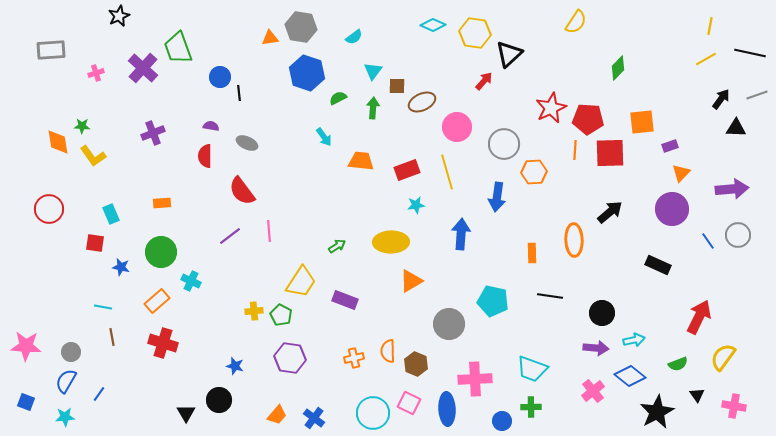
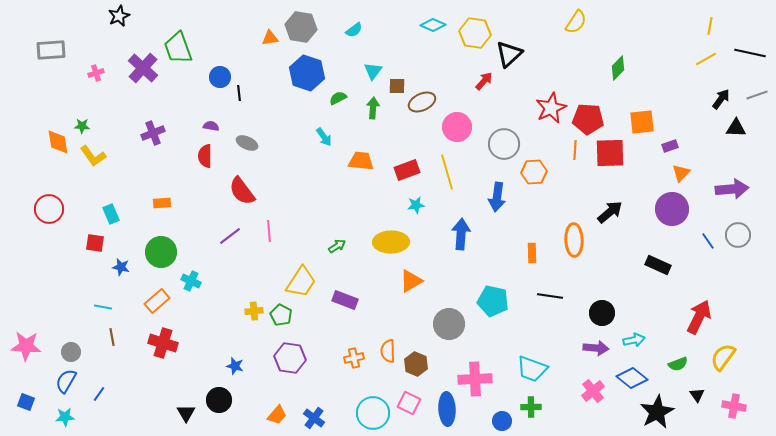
cyan semicircle at (354, 37): moved 7 px up
blue diamond at (630, 376): moved 2 px right, 2 px down
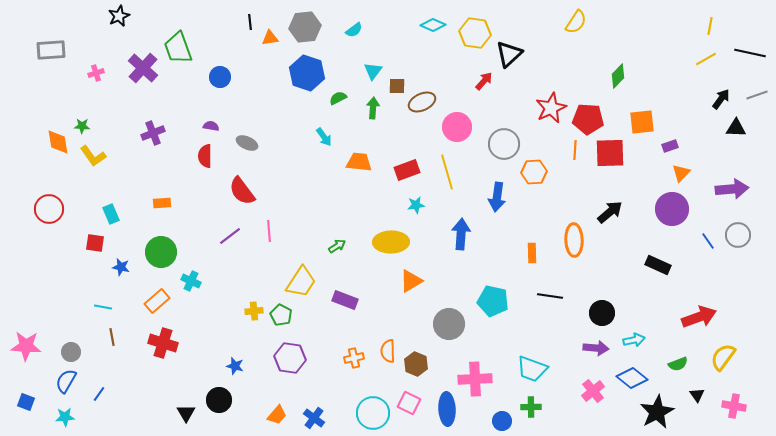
gray hexagon at (301, 27): moved 4 px right; rotated 16 degrees counterclockwise
green diamond at (618, 68): moved 8 px down
black line at (239, 93): moved 11 px right, 71 px up
orange trapezoid at (361, 161): moved 2 px left, 1 px down
red arrow at (699, 317): rotated 44 degrees clockwise
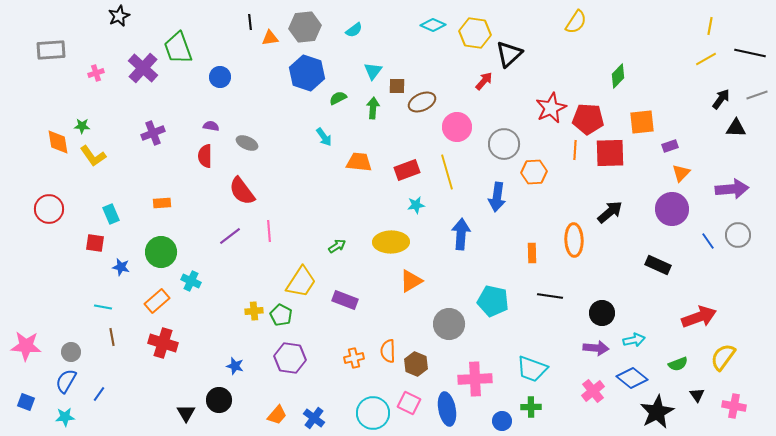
blue ellipse at (447, 409): rotated 8 degrees counterclockwise
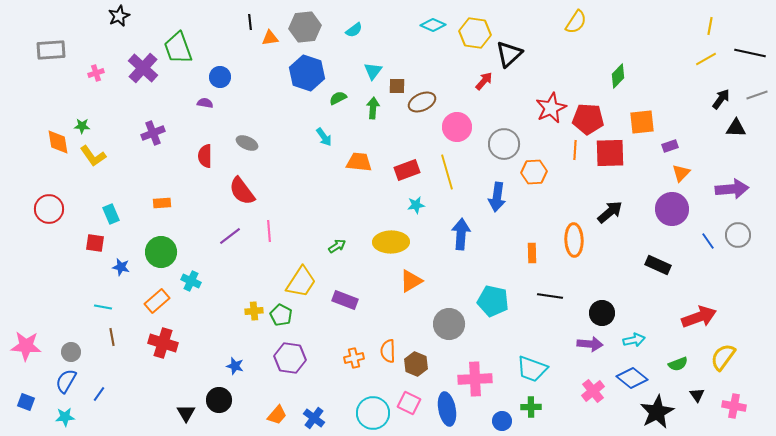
purple semicircle at (211, 126): moved 6 px left, 23 px up
purple arrow at (596, 348): moved 6 px left, 4 px up
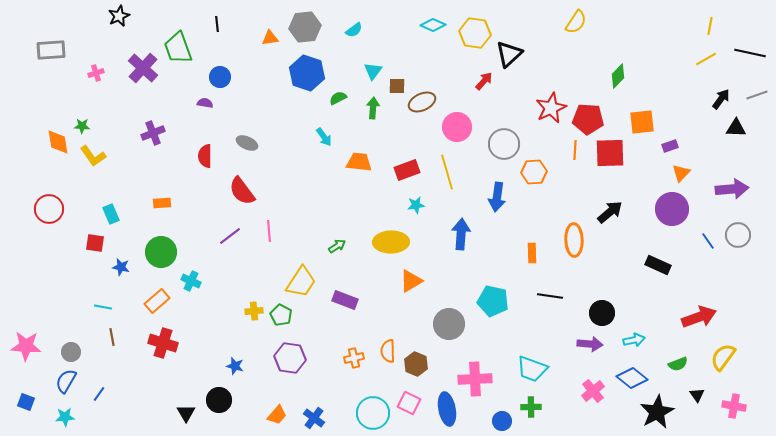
black line at (250, 22): moved 33 px left, 2 px down
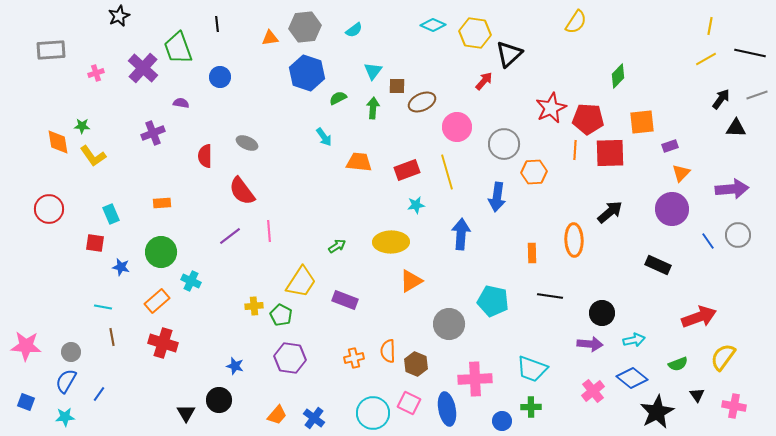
purple semicircle at (205, 103): moved 24 px left
yellow cross at (254, 311): moved 5 px up
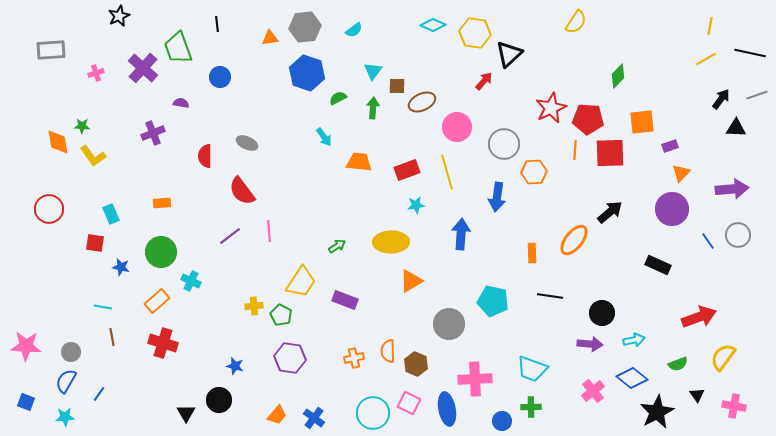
orange ellipse at (574, 240): rotated 40 degrees clockwise
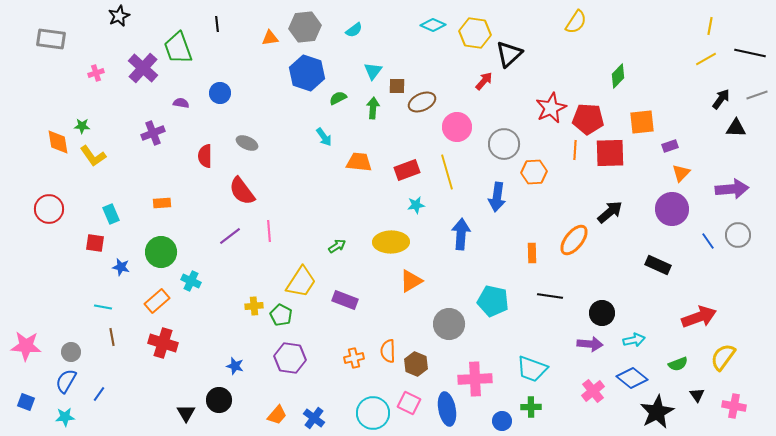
gray rectangle at (51, 50): moved 11 px up; rotated 12 degrees clockwise
blue circle at (220, 77): moved 16 px down
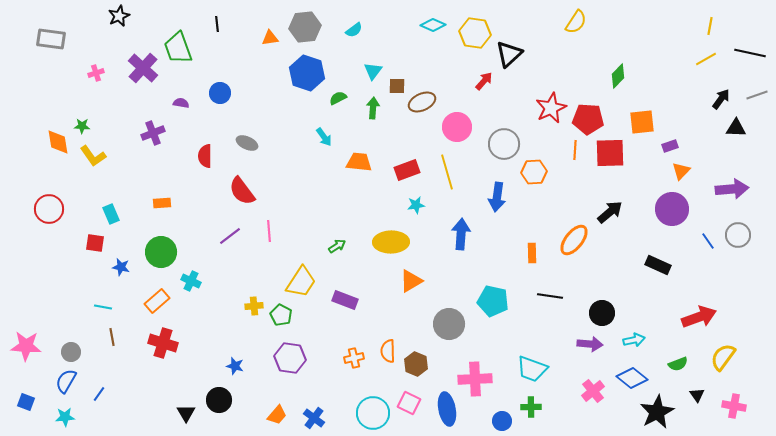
orange triangle at (681, 173): moved 2 px up
